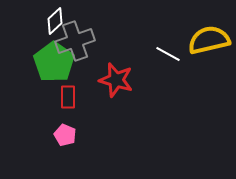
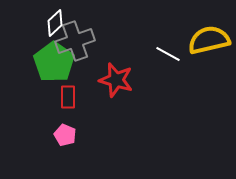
white diamond: moved 2 px down
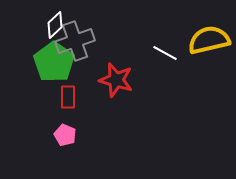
white diamond: moved 2 px down
white line: moved 3 px left, 1 px up
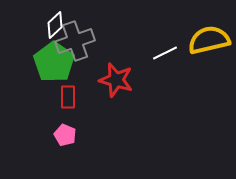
white line: rotated 55 degrees counterclockwise
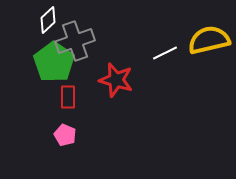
white diamond: moved 7 px left, 5 px up
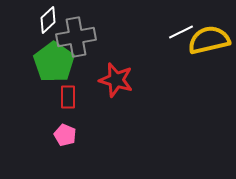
gray cross: moved 1 px right, 4 px up; rotated 9 degrees clockwise
white line: moved 16 px right, 21 px up
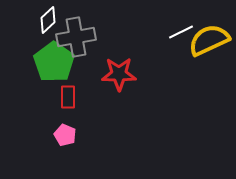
yellow semicircle: rotated 12 degrees counterclockwise
red star: moved 3 px right, 6 px up; rotated 16 degrees counterclockwise
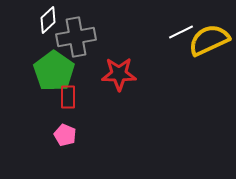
green pentagon: moved 9 px down
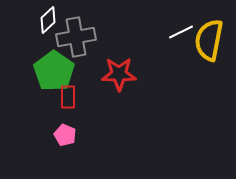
yellow semicircle: rotated 54 degrees counterclockwise
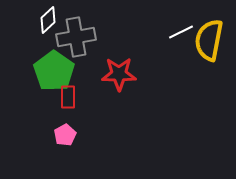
pink pentagon: rotated 20 degrees clockwise
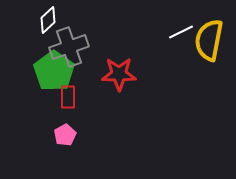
gray cross: moved 7 px left, 10 px down; rotated 9 degrees counterclockwise
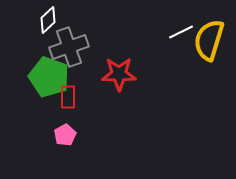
yellow semicircle: rotated 6 degrees clockwise
green pentagon: moved 5 px left, 6 px down; rotated 15 degrees counterclockwise
